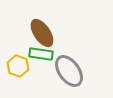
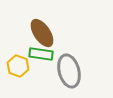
gray ellipse: rotated 20 degrees clockwise
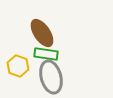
green rectangle: moved 5 px right
gray ellipse: moved 18 px left, 6 px down
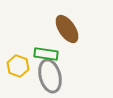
brown ellipse: moved 25 px right, 4 px up
gray ellipse: moved 1 px left, 1 px up
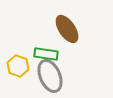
gray ellipse: rotated 8 degrees counterclockwise
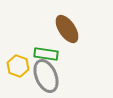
gray ellipse: moved 4 px left
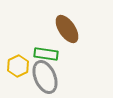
yellow hexagon: rotated 15 degrees clockwise
gray ellipse: moved 1 px left, 1 px down
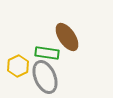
brown ellipse: moved 8 px down
green rectangle: moved 1 px right, 1 px up
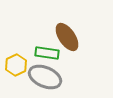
yellow hexagon: moved 2 px left, 1 px up
gray ellipse: rotated 44 degrees counterclockwise
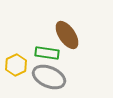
brown ellipse: moved 2 px up
gray ellipse: moved 4 px right
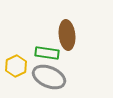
brown ellipse: rotated 28 degrees clockwise
yellow hexagon: moved 1 px down
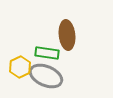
yellow hexagon: moved 4 px right, 1 px down
gray ellipse: moved 3 px left, 1 px up
